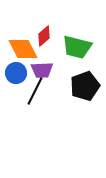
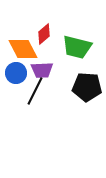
red diamond: moved 2 px up
black pentagon: moved 2 px right, 1 px down; rotated 24 degrees clockwise
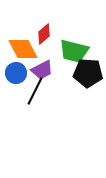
green trapezoid: moved 3 px left, 4 px down
purple trapezoid: rotated 25 degrees counterclockwise
black pentagon: moved 1 px right, 14 px up
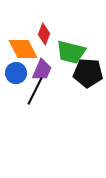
red diamond: rotated 30 degrees counterclockwise
green trapezoid: moved 3 px left, 1 px down
purple trapezoid: rotated 40 degrees counterclockwise
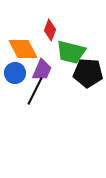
red diamond: moved 6 px right, 4 px up
blue circle: moved 1 px left
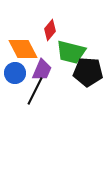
red diamond: rotated 20 degrees clockwise
black pentagon: moved 1 px up
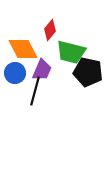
black pentagon: rotated 8 degrees clockwise
black line: rotated 12 degrees counterclockwise
